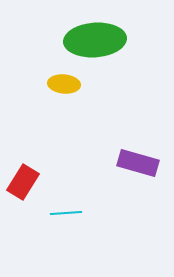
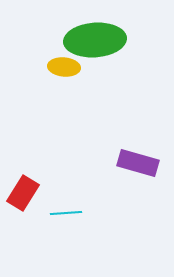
yellow ellipse: moved 17 px up
red rectangle: moved 11 px down
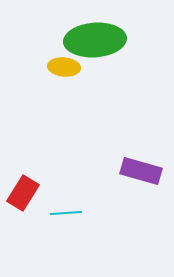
purple rectangle: moved 3 px right, 8 px down
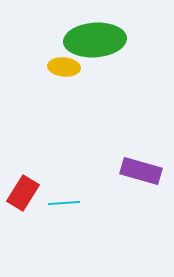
cyan line: moved 2 px left, 10 px up
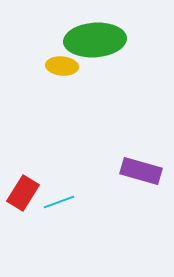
yellow ellipse: moved 2 px left, 1 px up
cyan line: moved 5 px left, 1 px up; rotated 16 degrees counterclockwise
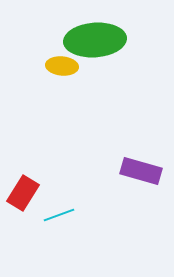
cyan line: moved 13 px down
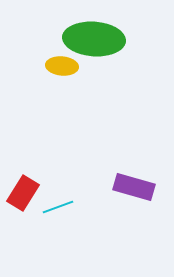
green ellipse: moved 1 px left, 1 px up; rotated 8 degrees clockwise
purple rectangle: moved 7 px left, 16 px down
cyan line: moved 1 px left, 8 px up
